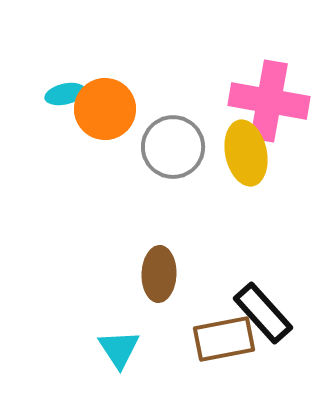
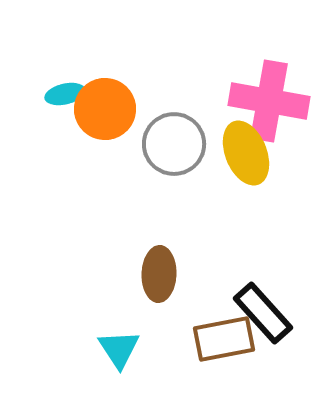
gray circle: moved 1 px right, 3 px up
yellow ellipse: rotated 10 degrees counterclockwise
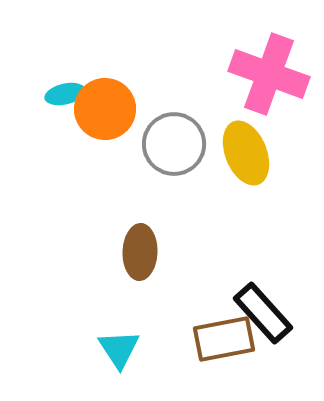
pink cross: moved 27 px up; rotated 10 degrees clockwise
brown ellipse: moved 19 px left, 22 px up
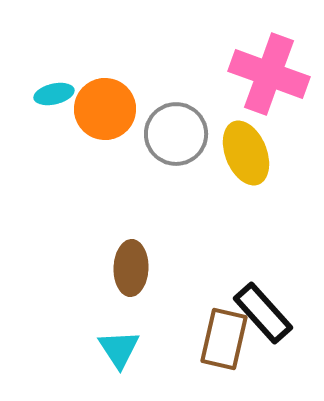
cyan ellipse: moved 11 px left
gray circle: moved 2 px right, 10 px up
brown ellipse: moved 9 px left, 16 px down
brown rectangle: rotated 66 degrees counterclockwise
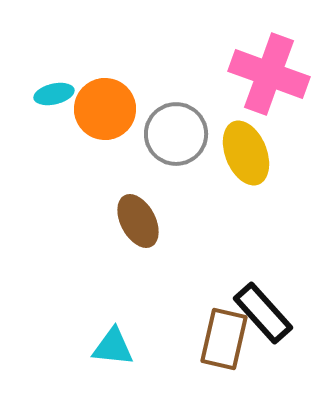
brown ellipse: moved 7 px right, 47 px up; rotated 30 degrees counterclockwise
cyan triangle: moved 6 px left, 2 px up; rotated 51 degrees counterclockwise
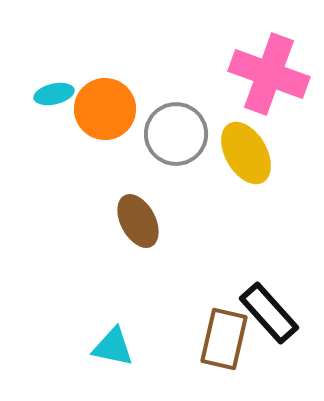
yellow ellipse: rotated 8 degrees counterclockwise
black rectangle: moved 6 px right
cyan triangle: rotated 6 degrees clockwise
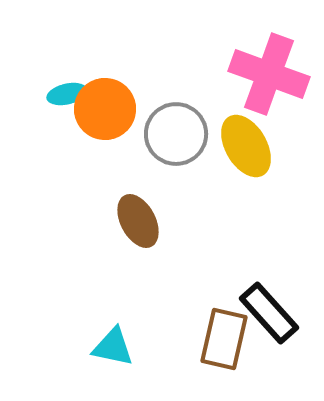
cyan ellipse: moved 13 px right
yellow ellipse: moved 7 px up
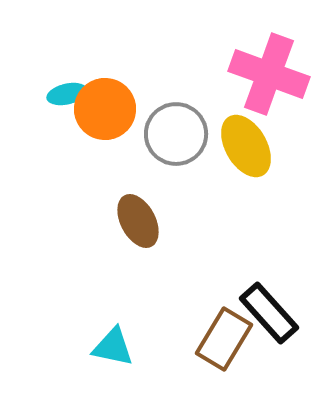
brown rectangle: rotated 18 degrees clockwise
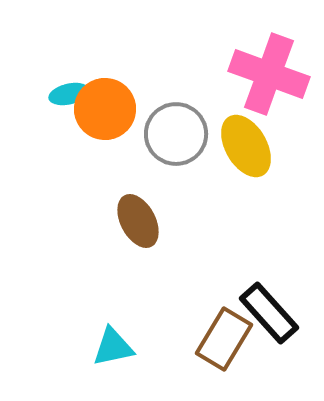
cyan ellipse: moved 2 px right
cyan triangle: rotated 24 degrees counterclockwise
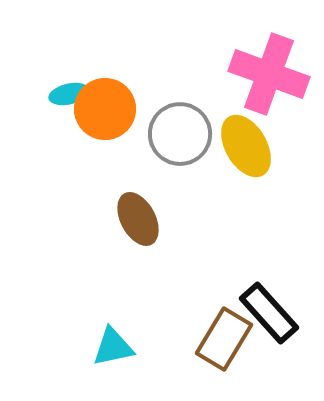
gray circle: moved 4 px right
brown ellipse: moved 2 px up
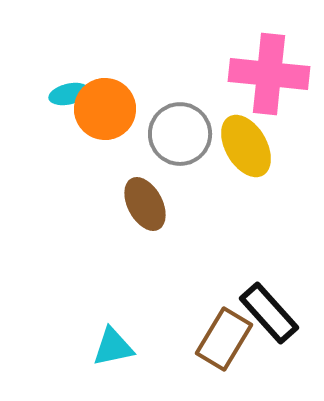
pink cross: rotated 14 degrees counterclockwise
brown ellipse: moved 7 px right, 15 px up
